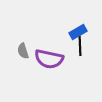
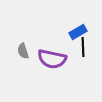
black line: moved 3 px right, 1 px down
purple semicircle: moved 3 px right
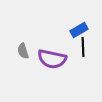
blue rectangle: moved 1 px right, 2 px up
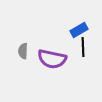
gray semicircle: rotated 21 degrees clockwise
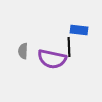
blue rectangle: rotated 36 degrees clockwise
black line: moved 14 px left
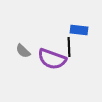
gray semicircle: rotated 49 degrees counterclockwise
purple semicircle: rotated 8 degrees clockwise
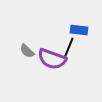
black line: rotated 24 degrees clockwise
gray semicircle: moved 4 px right
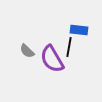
black line: rotated 12 degrees counterclockwise
purple semicircle: rotated 40 degrees clockwise
